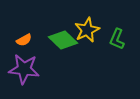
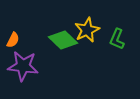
orange semicircle: moved 11 px left; rotated 35 degrees counterclockwise
purple star: moved 1 px left, 3 px up
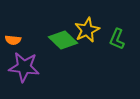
orange semicircle: rotated 70 degrees clockwise
purple star: moved 1 px right, 1 px down
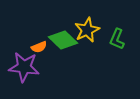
orange semicircle: moved 26 px right, 7 px down; rotated 28 degrees counterclockwise
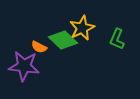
yellow star: moved 5 px left, 2 px up
orange semicircle: rotated 49 degrees clockwise
purple star: moved 1 px up
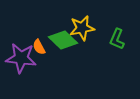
yellow star: rotated 15 degrees clockwise
orange semicircle: rotated 35 degrees clockwise
purple star: moved 3 px left, 8 px up
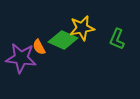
green diamond: rotated 20 degrees counterclockwise
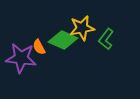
green L-shape: moved 11 px left; rotated 15 degrees clockwise
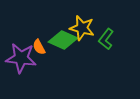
yellow star: rotated 25 degrees clockwise
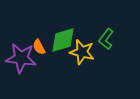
yellow star: moved 24 px down
green diamond: rotated 40 degrees counterclockwise
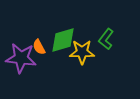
yellow star: rotated 15 degrees counterclockwise
